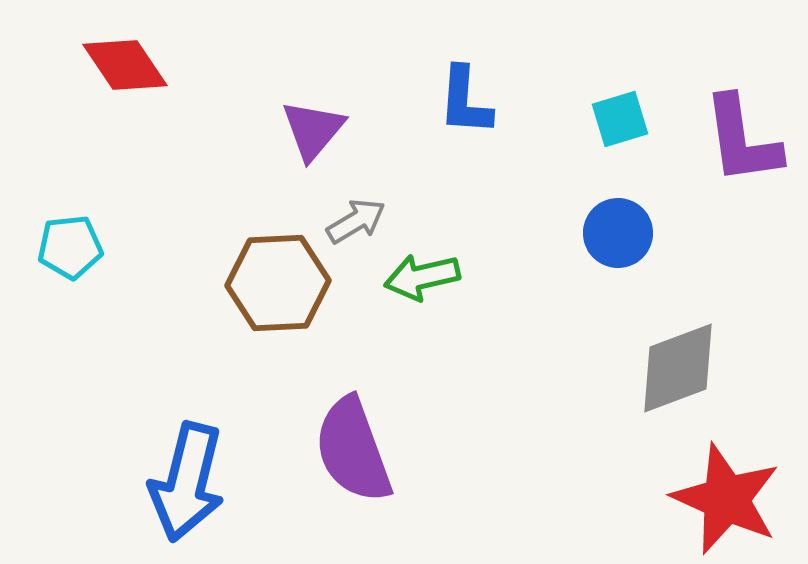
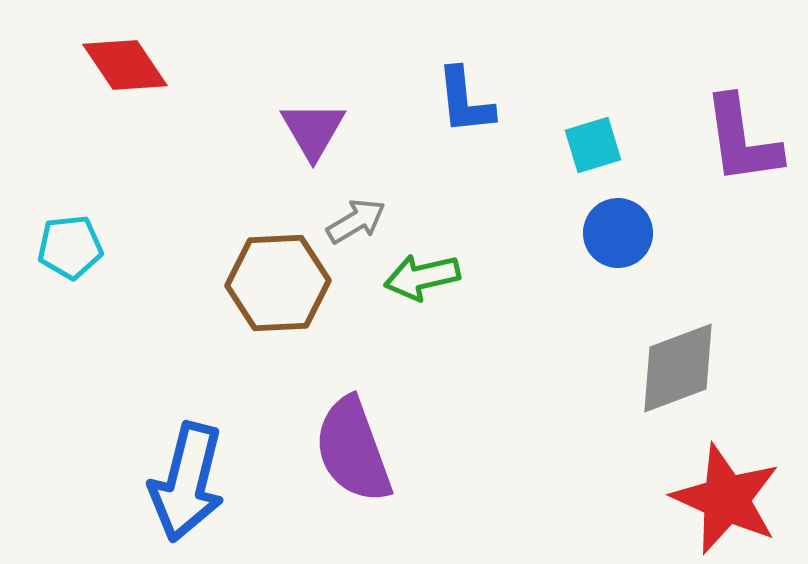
blue L-shape: rotated 10 degrees counterclockwise
cyan square: moved 27 px left, 26 px down
purple triangle: rotated 10 degrees counterclockwise
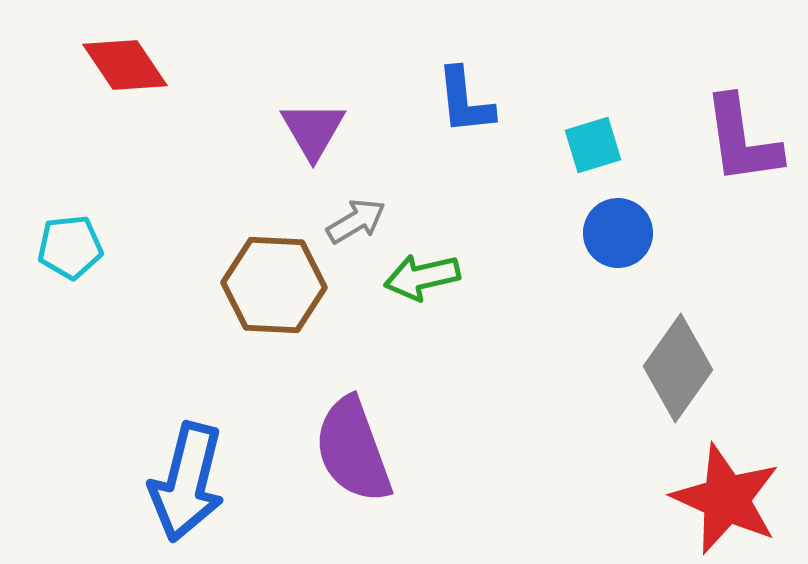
brown hexagon: moved 4 px left, 2 px down; rotated 6 degrees clockwise
gray diamond: rotated 34 degrees counterclockwise
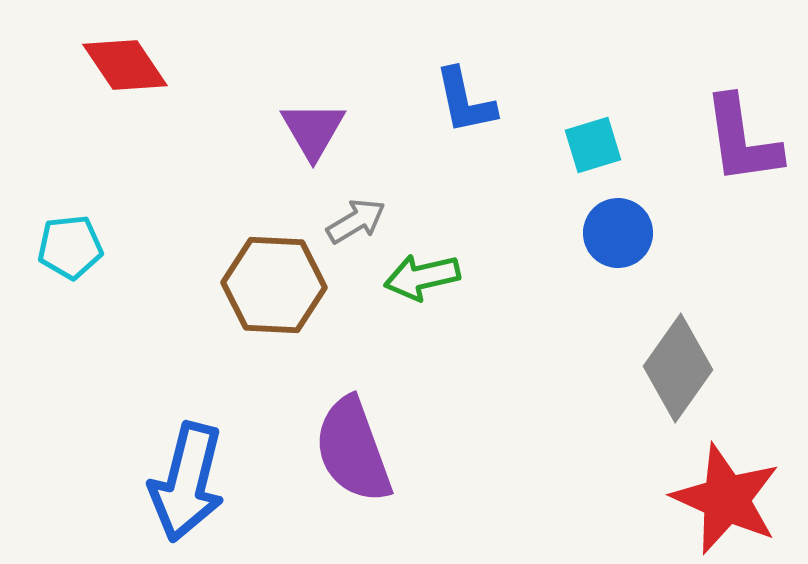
blue L-shape: rotated 6 degrees counterclockwise
